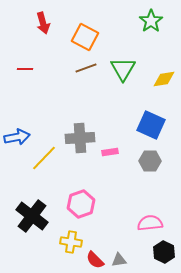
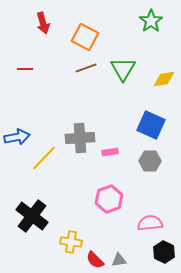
pink hexagon: moved 28 px right, 5 px up
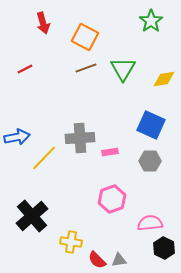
red line: rotated 28 degrees counterclockwise
pink hexagon: moved 3 px right
black cross: rotated 12 degrees clockwise
black hexagon: moved 4 px up
red semicircle: moved 2 px right
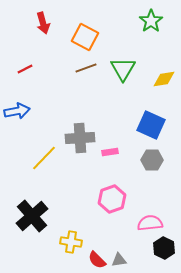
blue arrow: moved 26 px up
gray hexagon: moved 2 px right, 1 px up
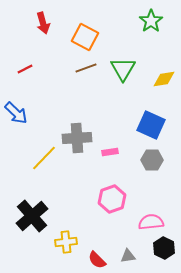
blue arrow: moved 1 px left, 2 px down; rotated 55 degrees clockwise
gray cross: moved 3 px left
pink semicircle: moved 1 px right, 1 px up
yellow cross: moved 5 px left; rotated 15 degrees counterclockwise
gray triangle: moved 9 px right, 4 px up
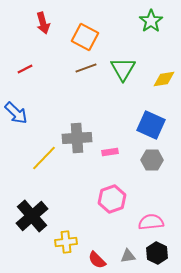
black hexagon: moved 7 px left, 5 px down
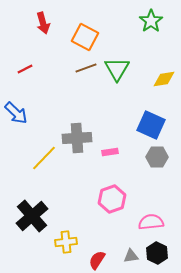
green triangle: moved 6 px left
gray hexagon: moved 5 px right, 3 px up
gray triangle: moved 3 px right
red semicircle: rotated 78 degrees clockwise
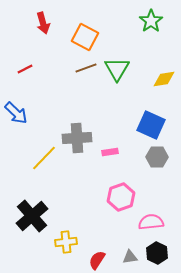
pink hexagon: moved 9 px right, 2 px up
gray triangle: moved 1 px left, 1 px down
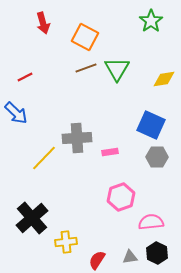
red line: moved 8 px down
black cross: moved 2 px down
